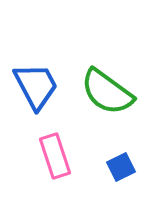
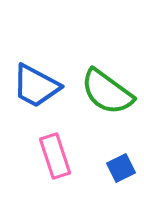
blue trapezoid: rotated 146 degrees clockwise
blue square: moved 1 px down
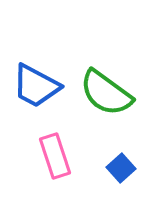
green semicircle: moved 1 px left, 1 px down
blue square: rotated 16 degrees counterclockwise
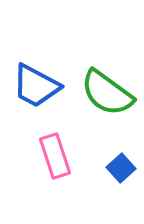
green semicircle: moved 1 px right
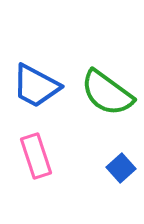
pink rectangle: moved 19 px left
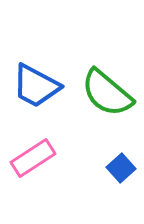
green semicircle: rotated 4 degrees clockwise
pink rectangle: moved 3 px left, 2 px down; rotated 75 degrees clockwise
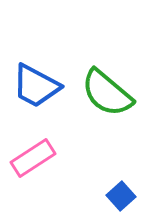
blue square: moved 28 px down
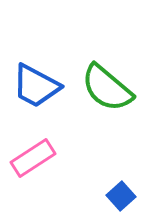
green semicircle: moved 5 px up
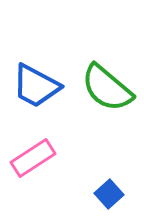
blue square: moved 12 px left, 2 px up
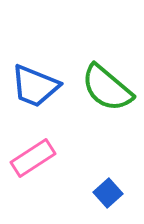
blue trapezoid: moved 1 px left; rotated 6 degrees counterclockwise
blue square: moved 1 px left, 1 px up
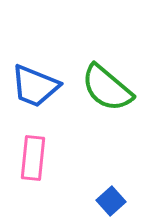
pink rectangle: rotated 51 degrees counterclockwise
blue square: moved 3 px right, 8 px down
